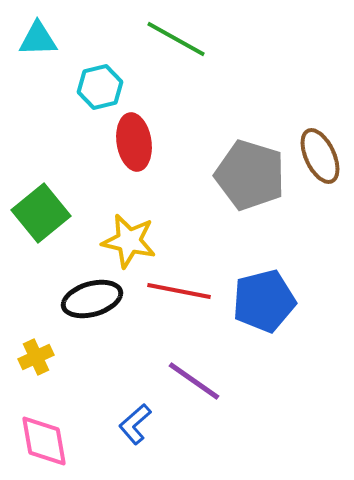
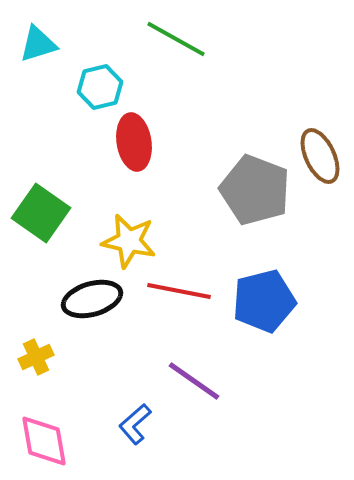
cyan triangle: moved 5 px down; rotated 15 degrees counterclockwise
gray pentagon: moved 5 px right, 15 px down; rotated 4 degrees clockwise
green square: rotated 16 degrees counterclockwise
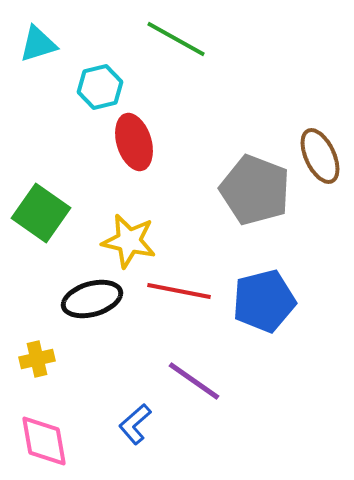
red ellipse: rotated 8 degrees counterclockwise
yellow cross: moved 1 px right, 2 px down; rotated 12 degrees clockwise
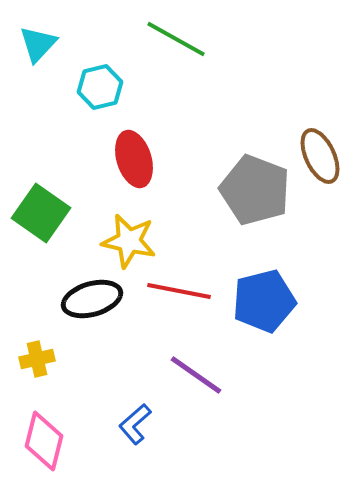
cyan triangle: rotated 30 degrees counterclockwise
red ellipse: moved 17 px down
purple line: moved 2 px right, 6 px up
pink diamond: rotated 24 degrees clockwise
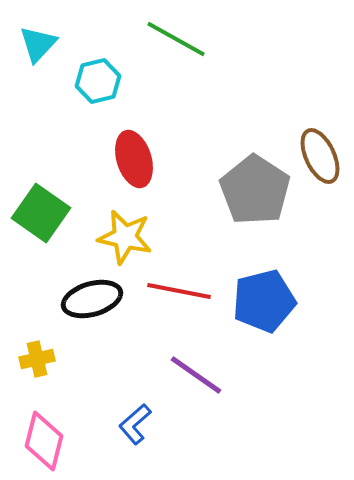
cyan hexagon: moved 2 px left, 6 px up
gray pentagon: rotated 12 degrees clockwise
yellow star: moved 4 px left, 4 px up
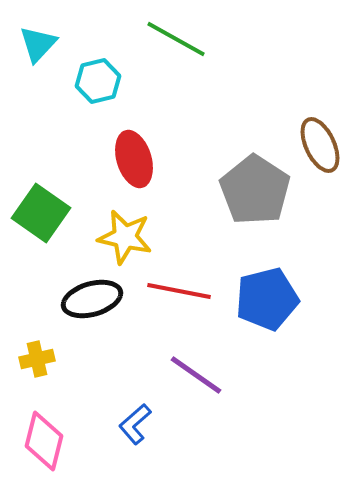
brown ellipse: moved 11 px up
blue pentagon: moved 3 px right, 2 px up
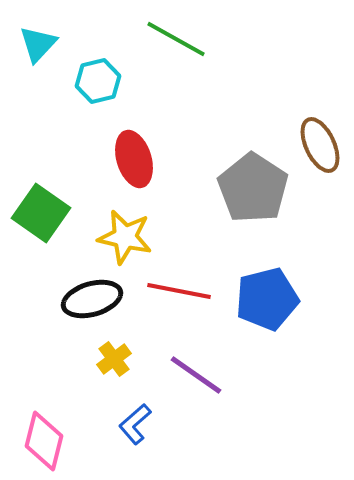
gray pentagon: moved 2 px left, 2 px up
yellow cross: moved 77 px right; rotated 24 degrees counterclockwise
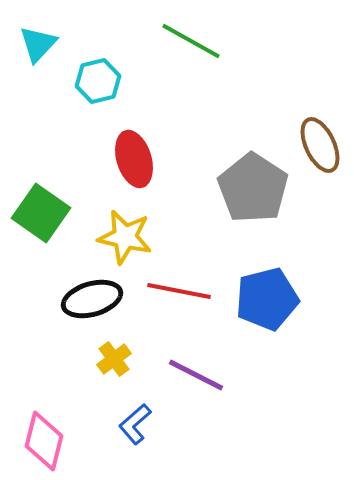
green line: moved 15 px right, 2 px down
purple line: rotated 8 degrees counterclockwise
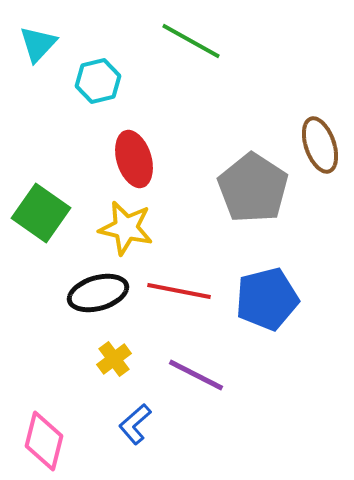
brown ellipse: rotated 6 degrees clockwise
yellow star: moved 1 px right, 9 px up
black ellipse: moved 6 px right, 6 px up
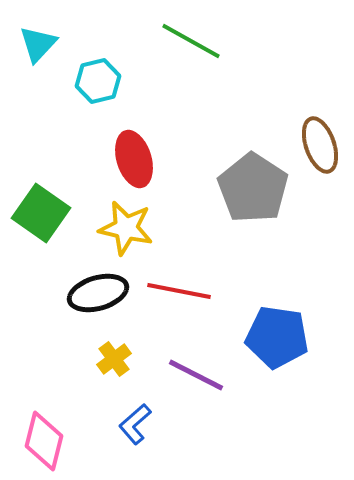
blue pentagon: moved 10 px right, 38 px down; rotated 22 degrees clockwise
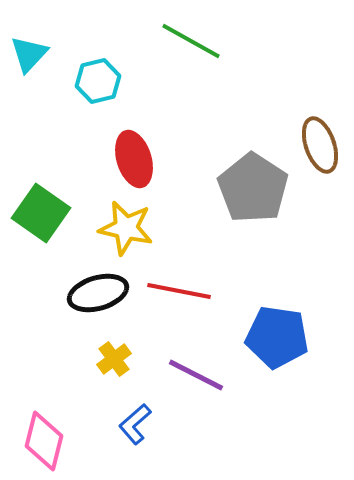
cyan triangle: moved 9 px left, 10 px down
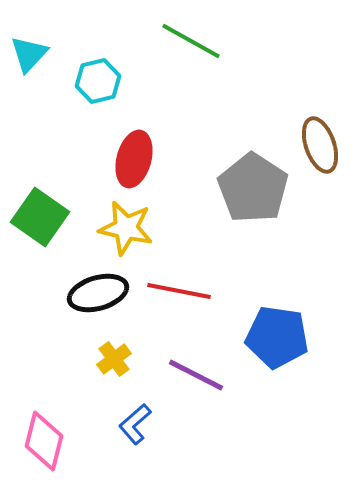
red ellipse: rotated 32 degrees clockwise
green square: moved 1 px left, 4 px down
